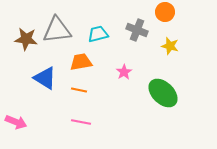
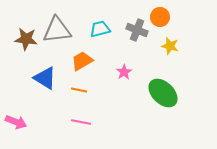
orange circle: moved 5 px left, 5 px down
cyan trapezoid: moved 2 px right, 5 px up
orange trapezoid: moved 1 px right, 1 px up; rotated 20 degrees counterclockwise
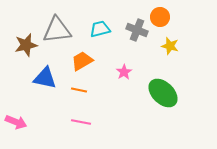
brown star: moved 6 px down; rotated 20 degrees counterclockwise
blue triangle: rotated 20 degrees counterclockwise
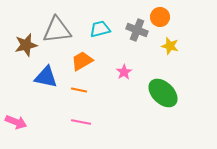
blue triangle: moved 1 px right, 1 px up
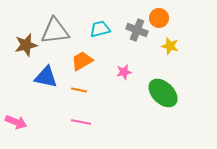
orange circle: moved 1 px left, 1 px down
gray triangle: moved 2 px left, 1 px down
pink star: rotated 21 degrees clockwise
